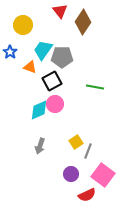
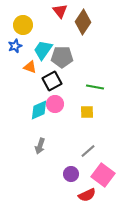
blue star: moved 5 px right, 6 px up; rotated 16 degrees clockwise
yellow square: moved 11 px right, 30 px up; rotated 32 degrees clockwise
gray line: rotated 28 degrees clockwise
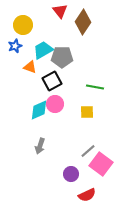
cyan trapezoid: rotated 25 degrees clockwise
pink square: moved 2 px left, 11 px up
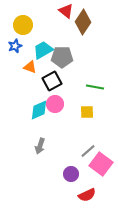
red triangle: moved 6 px right; rotated 14 degrees counterclockwise
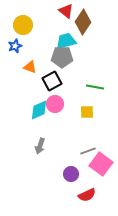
cyan trapezoid: moved 23 px right, 9 px up; rotated 15 degrees clockwise
gray line: rotated 21 degrees clockwise
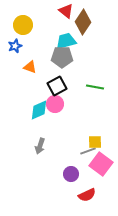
black square: moved 5 px right, 5 px down
yellow square: moved 8 px right, 30 px down
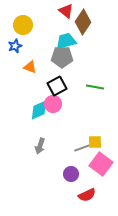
pink circle: moved 2 px left
gray line: moved 6 px left, 3 px up
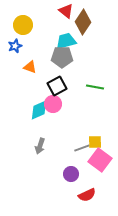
pink square: moved 1 px left, 4 px up
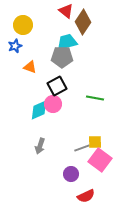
cyan trapezoid: moved 1 px right, 1 px down
green line: moved 11 px down
red semicircle: moved 1 px left, 1 px down
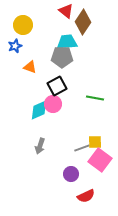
cyan trapezoid: rotated 10 degrees clockwise
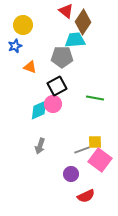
cyan trapezoid: moved 8 px right, 2 px up
gray line: moved 2 px down
